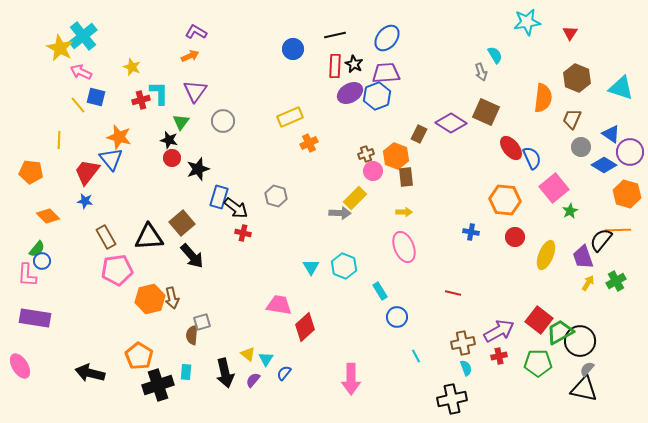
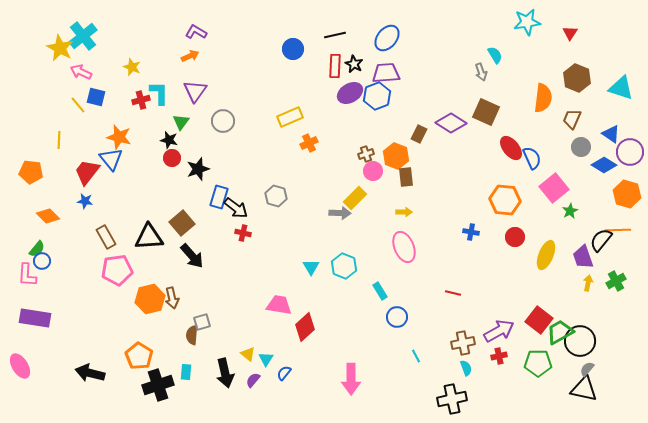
yellow arrow at (588, 283): rotated 21 degrees counterclockwise
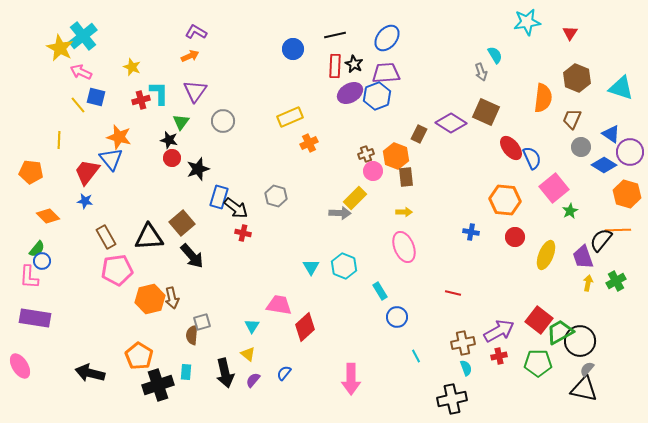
pink L-shape at (27, 275): moved 2 px right, 2 px down
cyan triangle at (266, 359): moved 14 px left, 33 px up
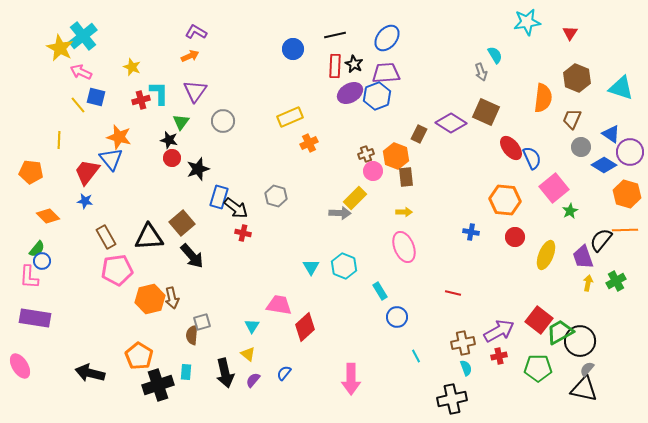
orange line at (618, 230): moved 7 px right
green pentagon at (538, 363): moved 5 px down
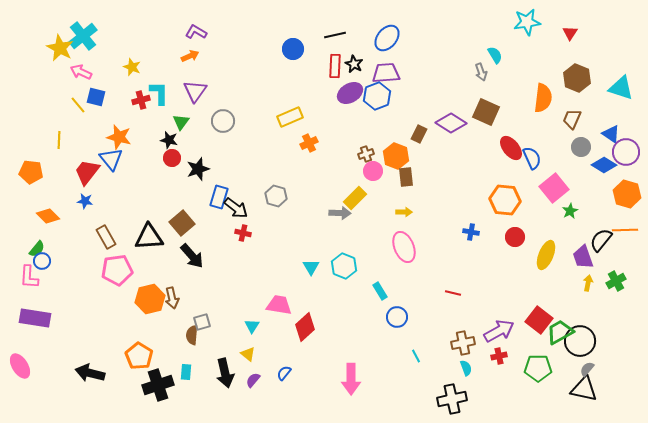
purple circle at (630, 152): moved 4 px left
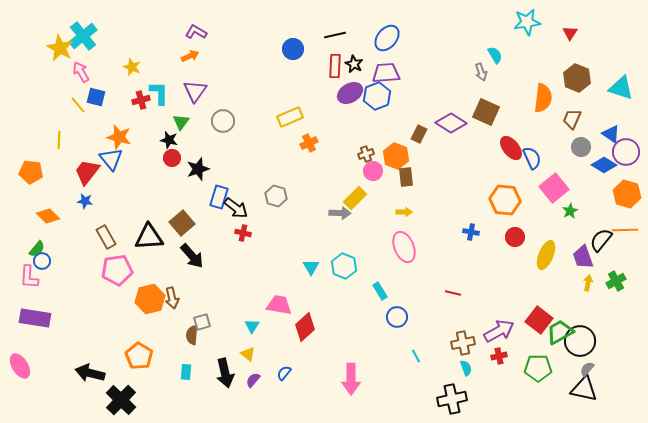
pink arrow at (81, 72): rotated 35 degrees clockwise
black cross at (158, 385): moved 37 px left, 15 px down; rotated 28 degrees counterclockwise
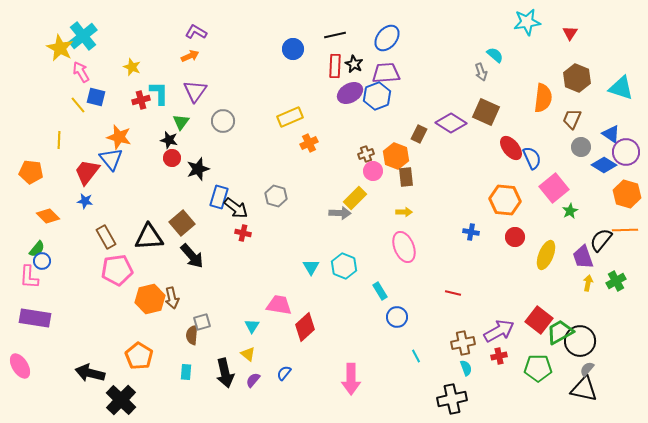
cyan semicircle at (495, 55): rotated 18 degrees counterclockwise
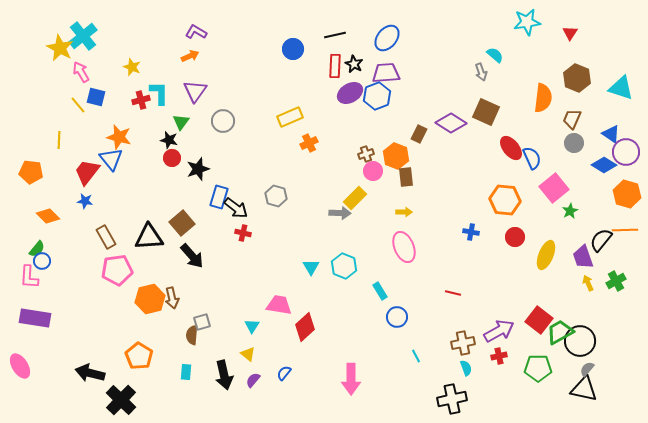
gray circle at (581, 147): moved 7 px left, 4 px up
yellow arrow at (588, 283): rotated 35 degrees counterclockwise
black arrow at (225, 373): moved 1 px left, 2 px down
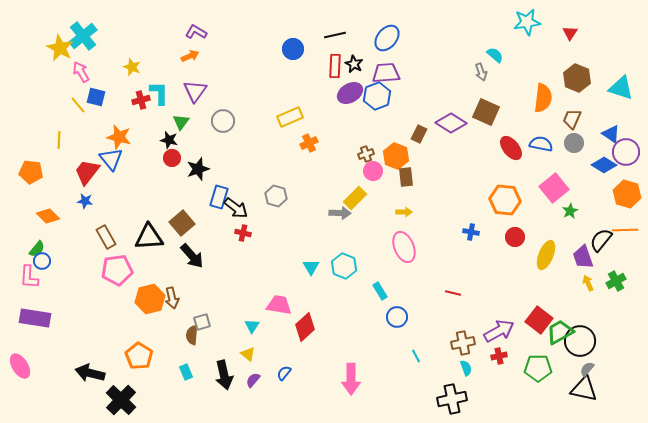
blue semicircle at (532, 158): moved 9 px right, 14 px up; rotated 55 degrees counterclockwise
cyan rectangle at (186, 372): rotated 28 degrees counterclockwise
